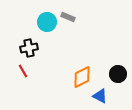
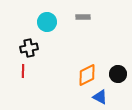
gray rectangle: moved 15 px right; rotated 24 degrees counterclockwise
red line: rotated 32 degrees clockwise
orange diamond: moved 5 px right, 2 px up
blue triangle: moved 1 px down
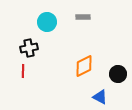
orange diamond: moved 3 px left, 9 px up
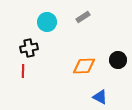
gray rectangle: rotated 32 degrees counterclockwise
orange diamond: rotated 25 degrees clockwise
black circle: moved 14 px up
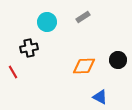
red line: moved 10 px left, 1 px down; rotated 32 degrees counterclockwise
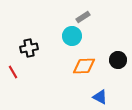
cyan circle: moved 25 px right, 14 px down
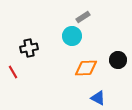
orange diamond: moved 2 px right, 2 px down
blue triangle: moved 2 px left, 1 px down
